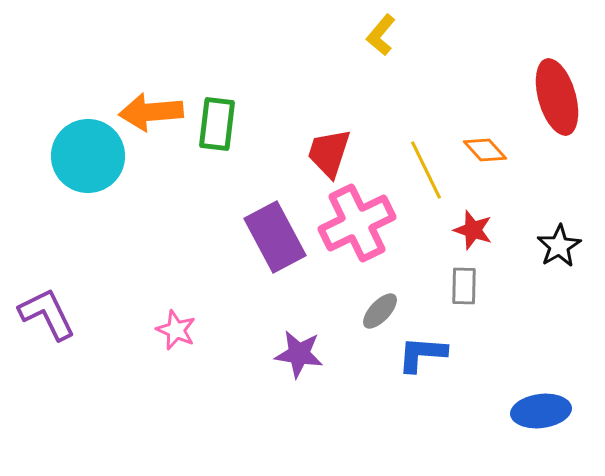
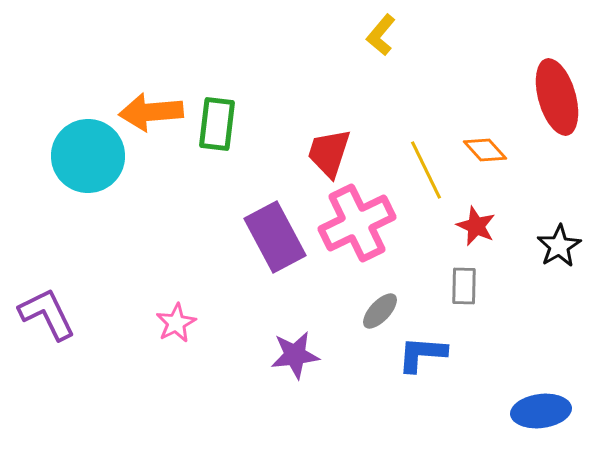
red star: moved 3 px right, 4 px up; rotated 6 degrees clockwise
pink star: moved 7 px up; rotated 21 degrees clockwise
purple star: moved 4 px left, 1 px down; rotated 15 degrees counterclockwise
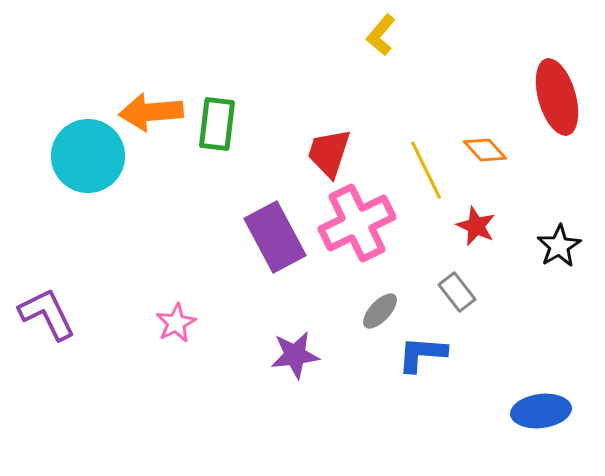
gray rectangle: moved 7 px left, 6 px down; rotated 39 degrees counterclockwise
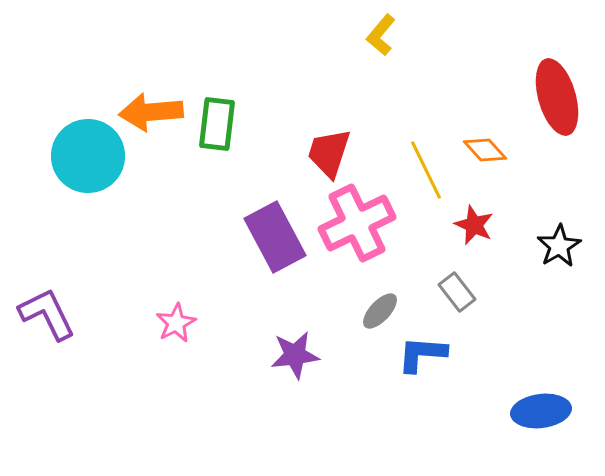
red star: moved 2 px left, 1 px up
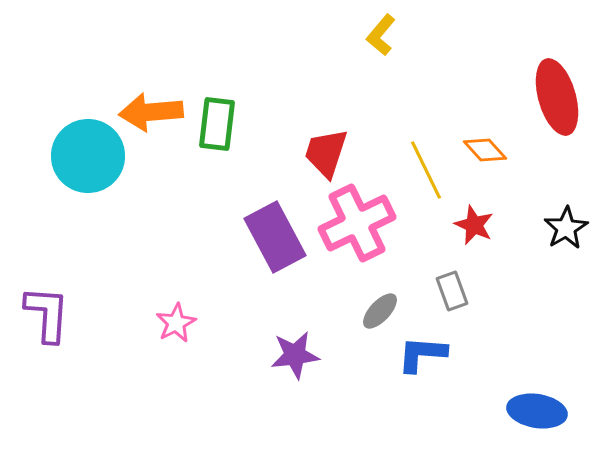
red trapezoid: moved 3 px left
black star: moved 7 px right, 18 px up
gray rectangle: moved 5 px left, 1 px up; rotated 18 degrees clockwise
purple L-shape: rotated 30 degrees clockwise
blue ellipse: moved 4 px left; rotated 16 degrees clockwise
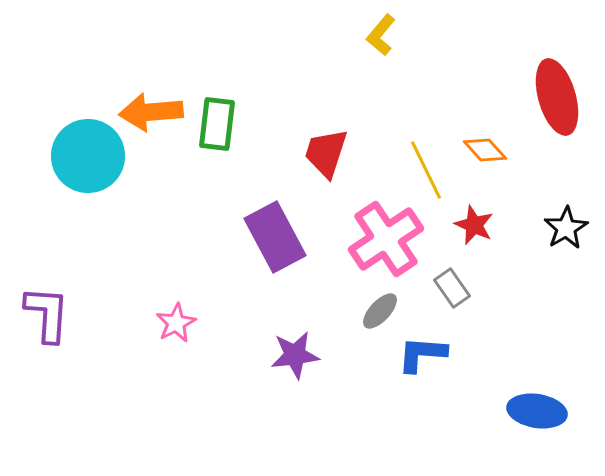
pink cross: moved 29 px right, 16 px down; rotated 8 degrees counterclockwise
gray rectangle: moved 3 px up; rotated 15 degrees counterclockwise
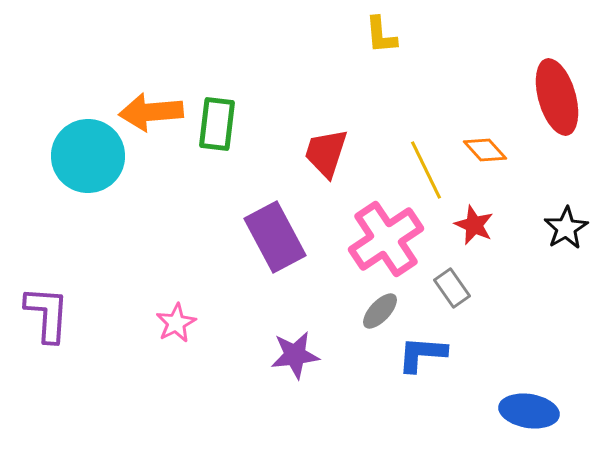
yellow L-shape: rotated 45 degrees counterclockwise
blue ellipse: moved 8 px left
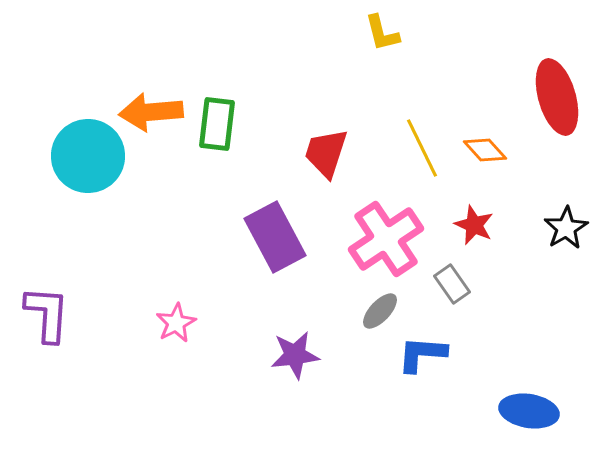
yellow L-shape: moved 1 px right, 2 px up; rotated 9 degrees counterclockwise
yellow line: moved 4 px left, 22 px up
gray rectangle: moved 4 px up
